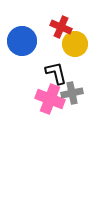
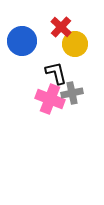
red cross: rotated 20 degrees clockwise
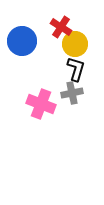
red cross: rotated 10 degrees counterclockwise
black L-shape: moved 20 px right, 4 px up; rotated 30 degrees clockwise
pink cross: moved 9 px left, 5 px down
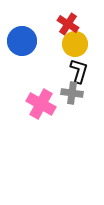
red cross: moved 7 px right, 3 px up
black L-shape: moved 3 px right, 2 px down
gray cross: rotated 20 degrees clockwise
pink cross: rotated 8 degrees clockwise
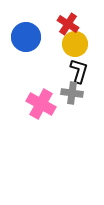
blue circle: moved 4 px right, 4 px up
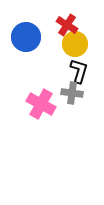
red cross: moved 1 px left, 1 px down
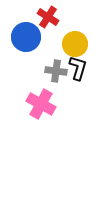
red cross: moved 19 px left, 8 px up
black L-shape: moved 1 px left, 3 px up
gray cross: moved 16 px left, 22 px up
